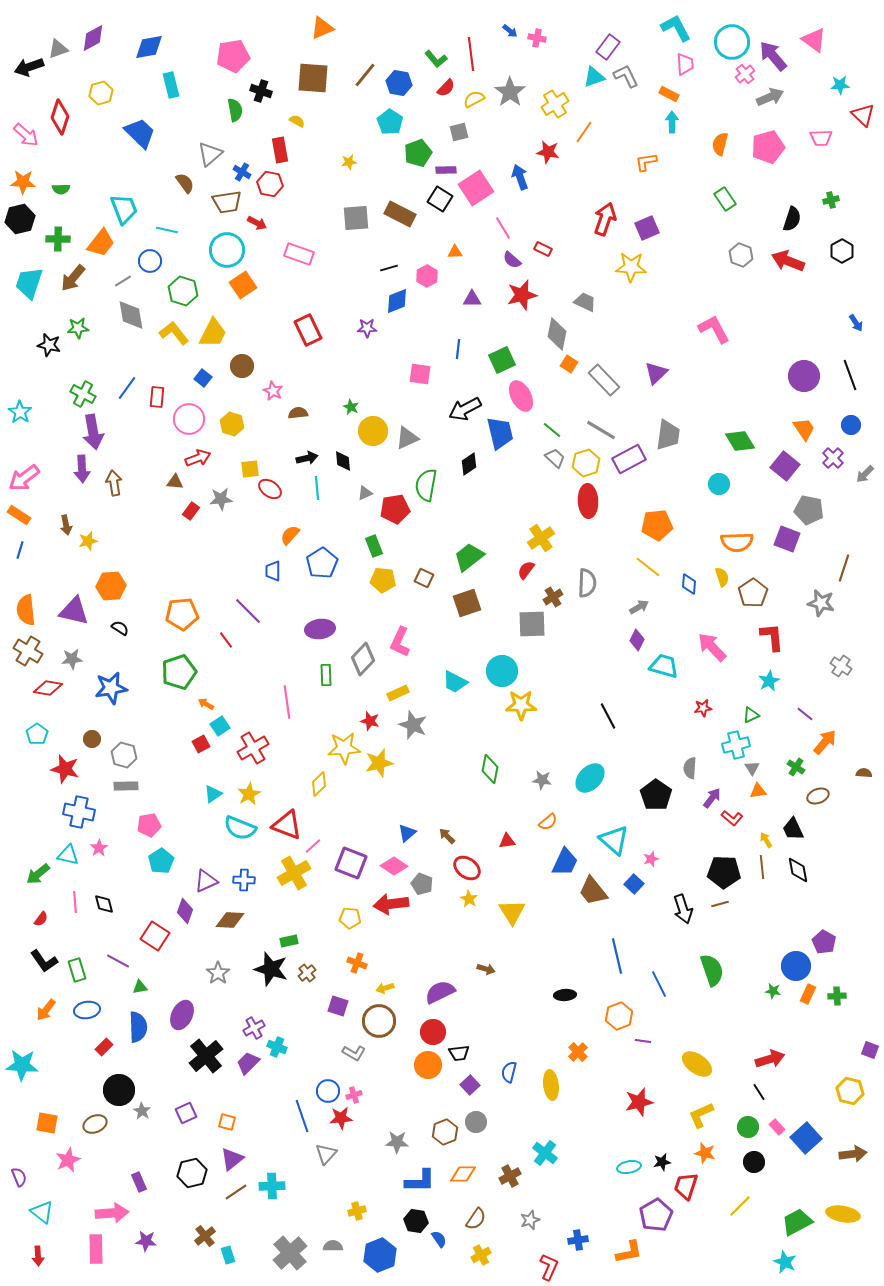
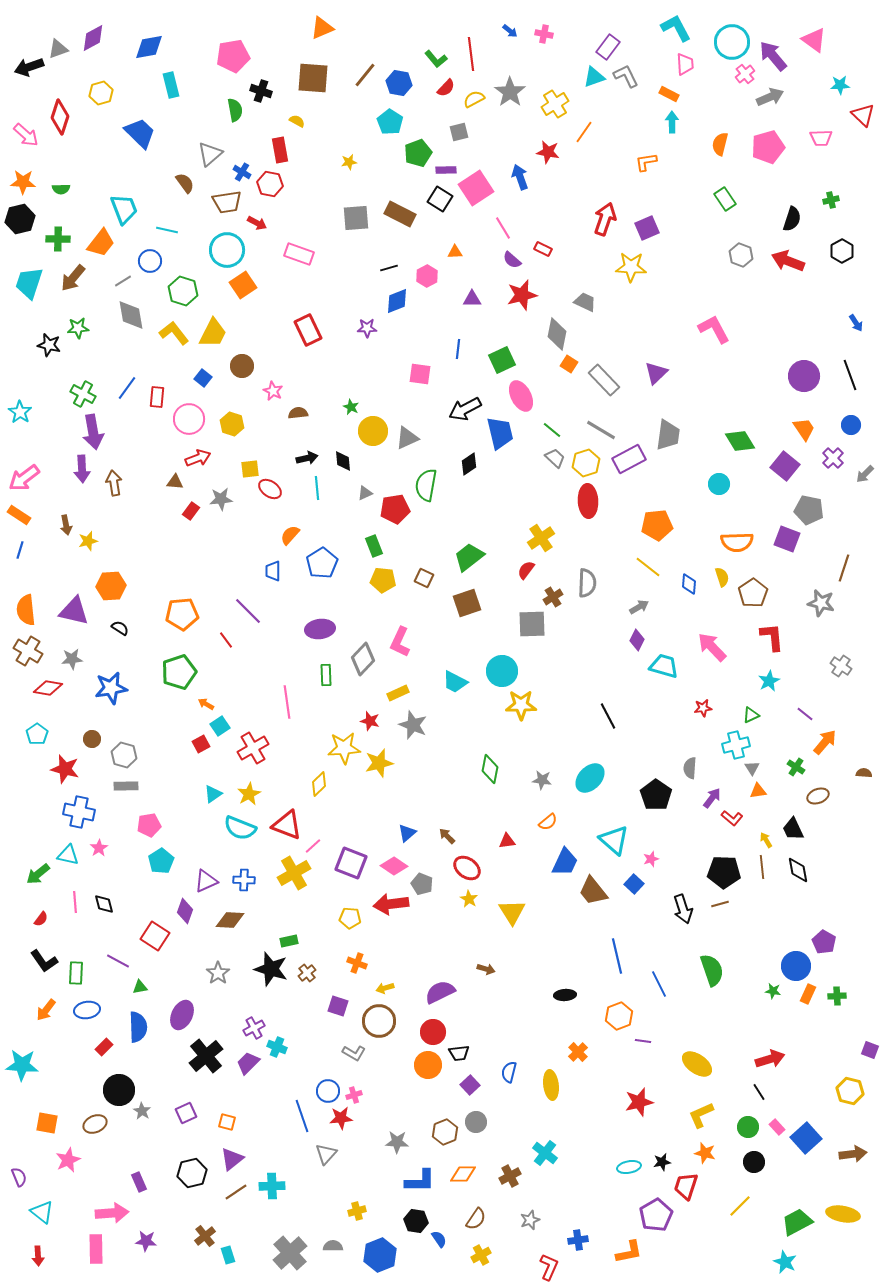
pink cross at (537, 38): moved 7 px right, 4 px up
green rectangle at (77, 970): moved 1 px left, 3 px down; rotated 20 degrees clockwise
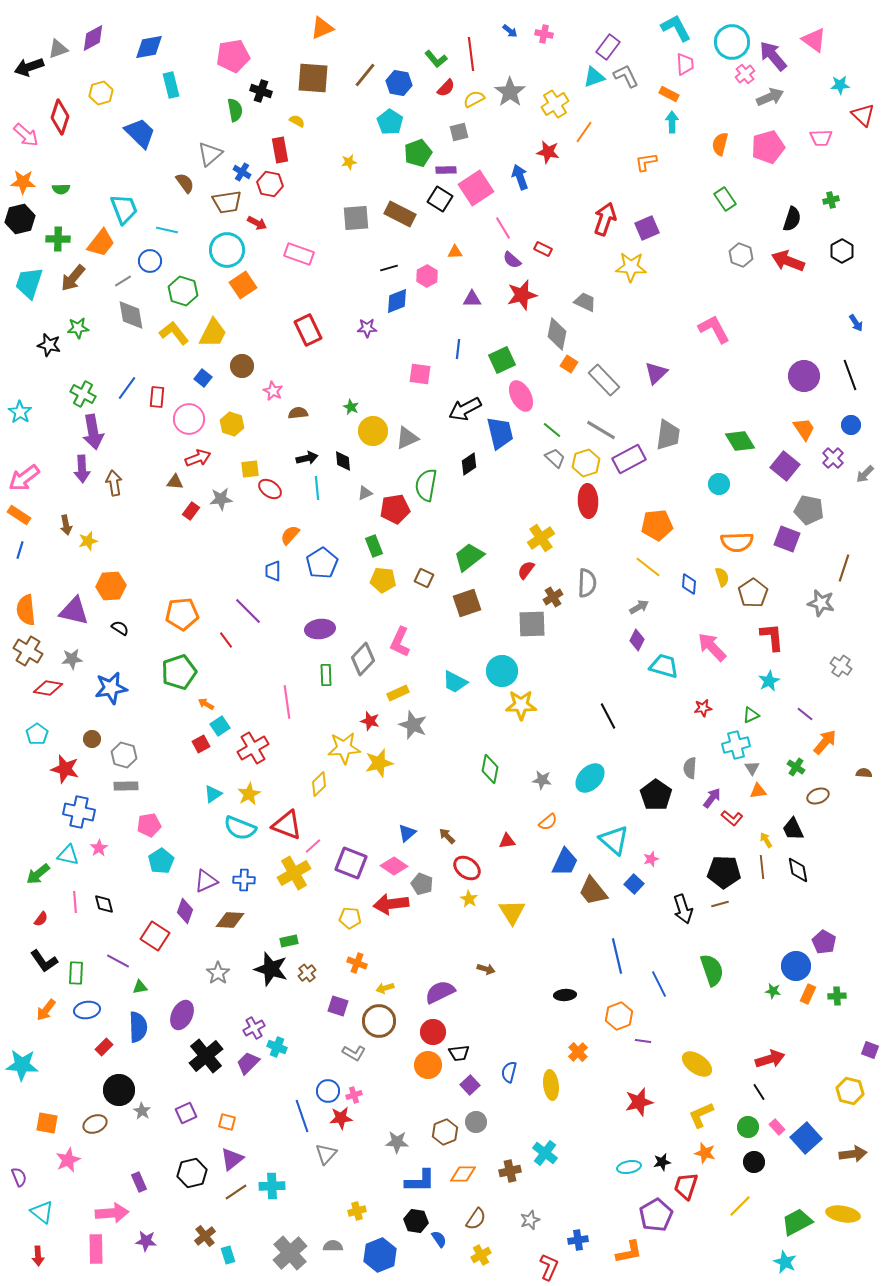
brown cross at (510, 1176): moved 5 px up; rotated 15 degrees clockwise
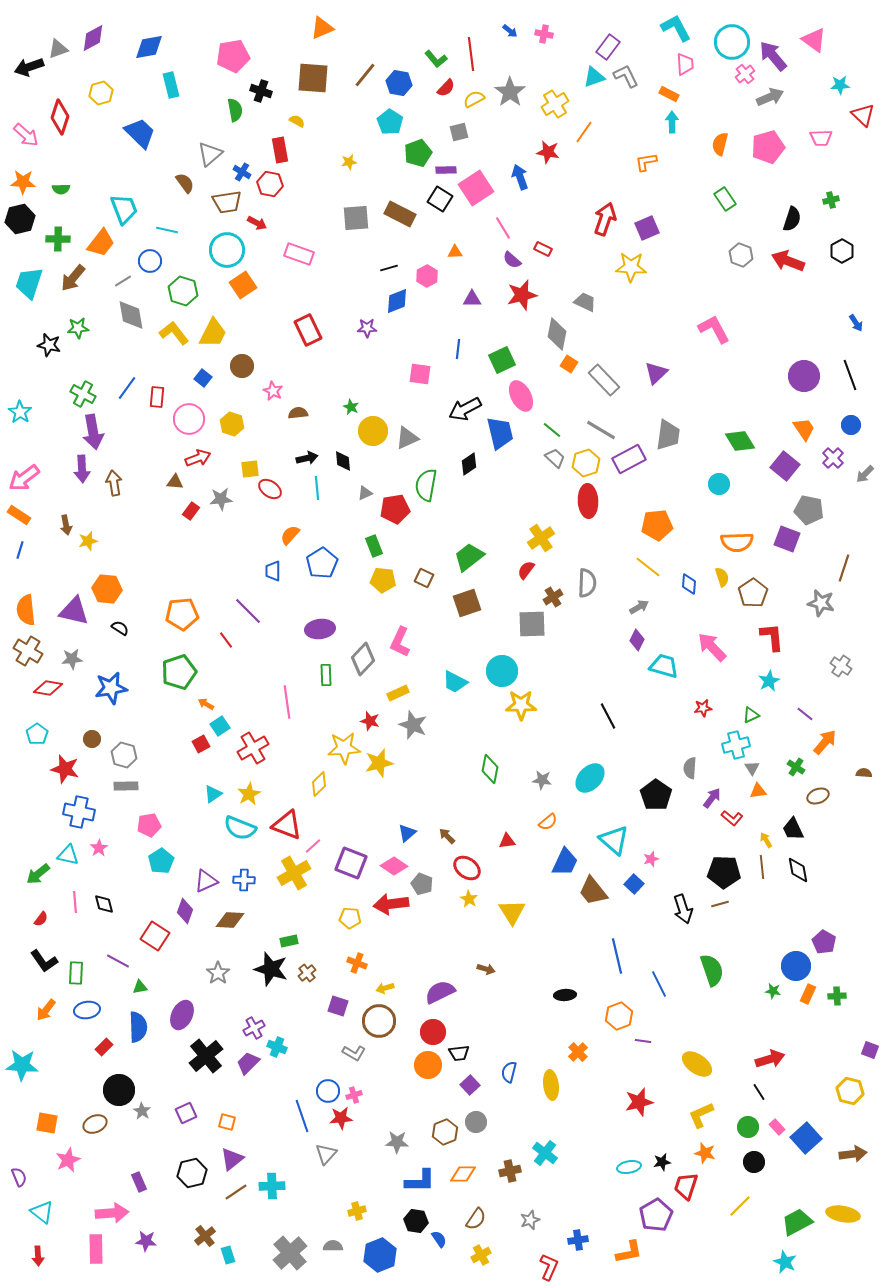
orange hexagon at (111, 586): moved 4 px left, 3 px down; rotated 8 degrees clockwise
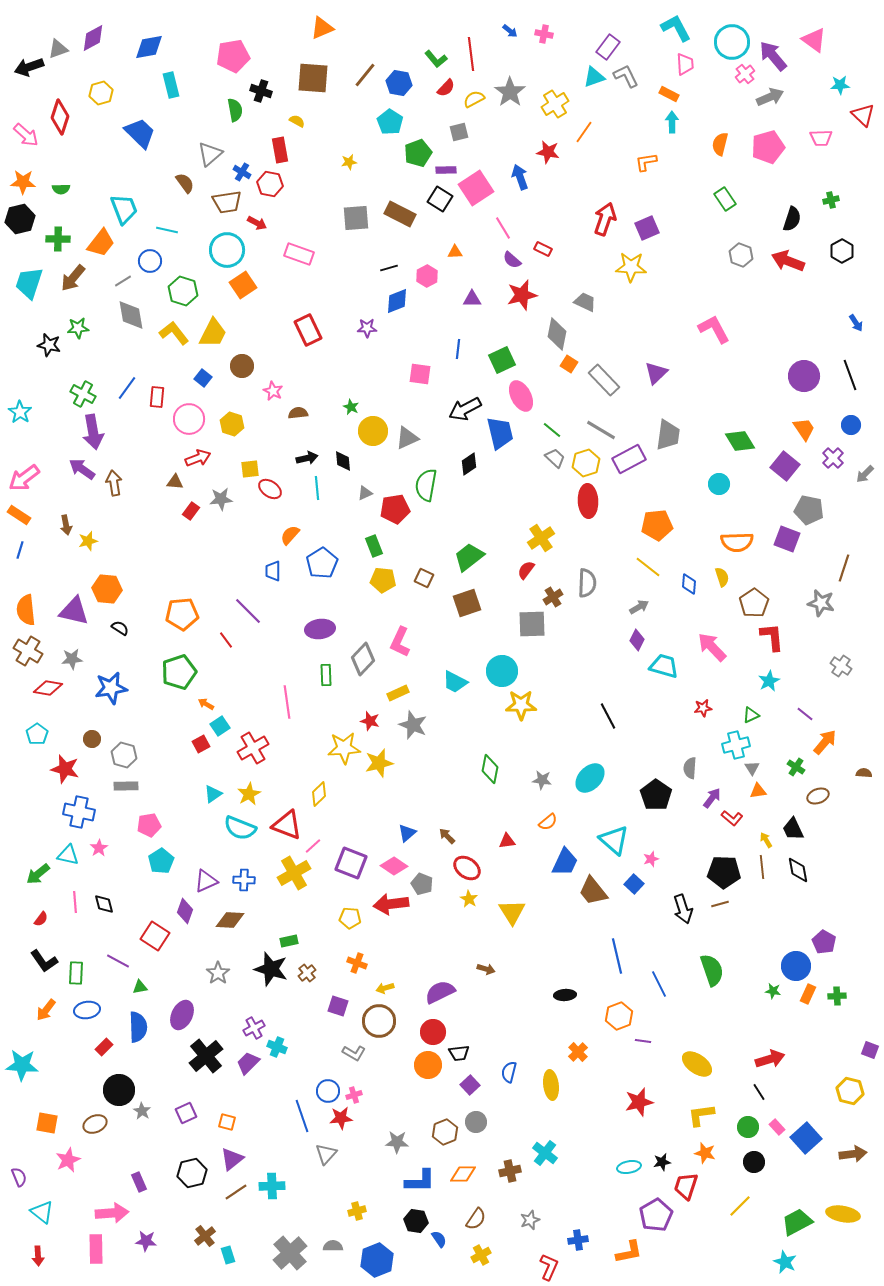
purple arrow at (82, 469): rotated 128 degrees clockwise
brown pentagon at (753, 593): moved 1 px right, 10 px down
yellow diamond at (319, 784): moved 10 px down
yellow L-shape at (701, 1115): rotated 16 degrees clockwise
blue hexagon at (380, 1255): moved 3 px left, 5 px down
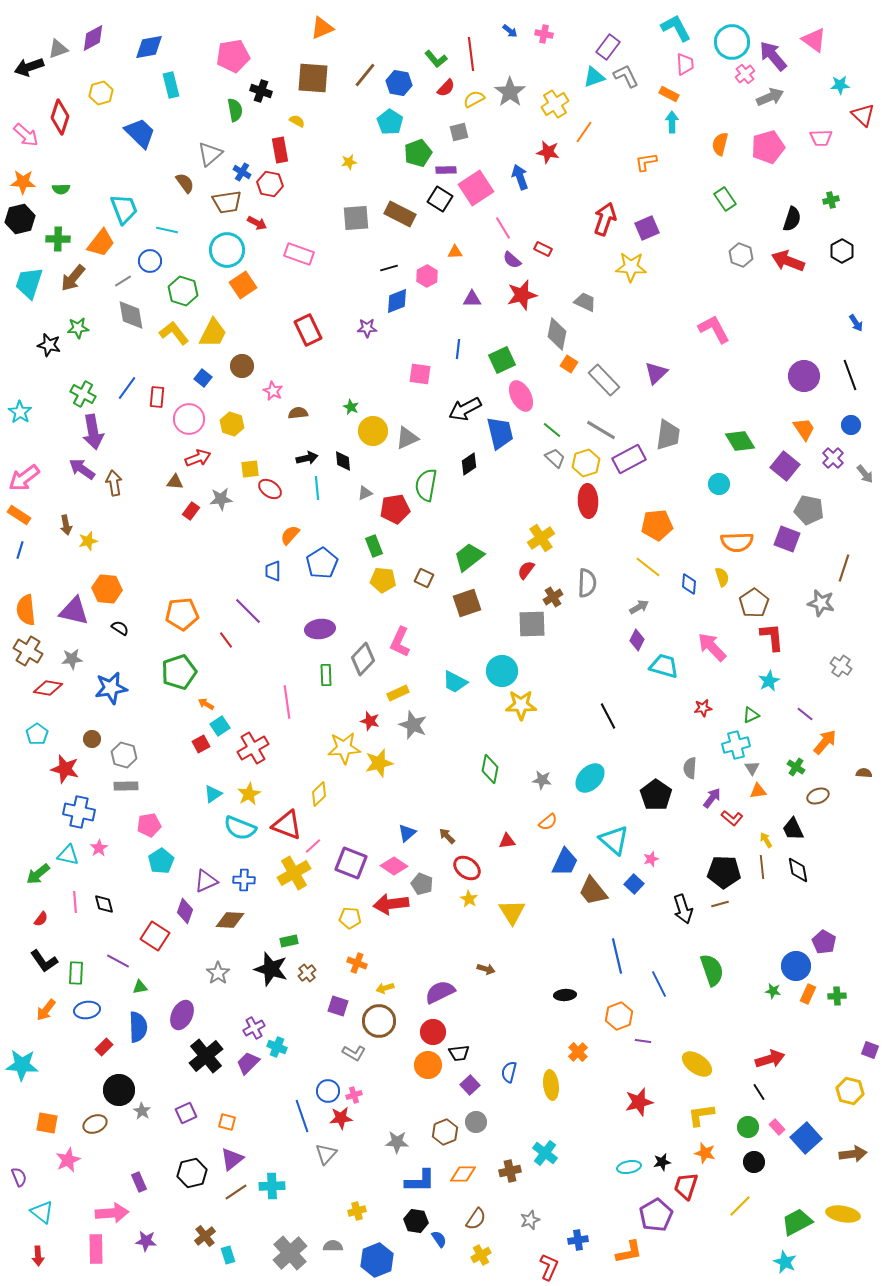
gray arrow at (865, 474): rotated 84 degrees counterclockwise
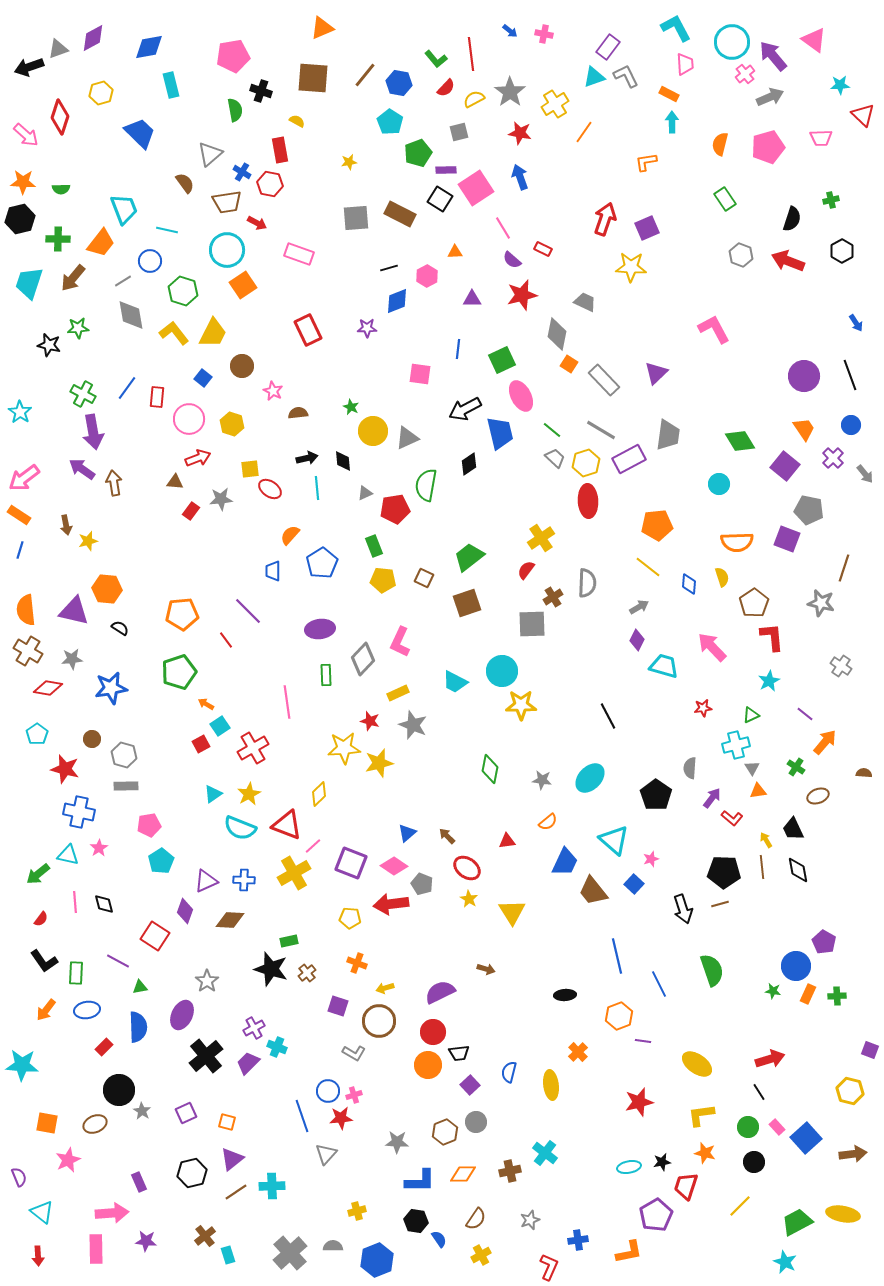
red star at (548, 152): moved 28 px left, 19 px up
gray star at (218, 973): moved 11 px left, 8 px down
